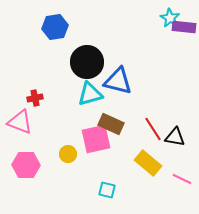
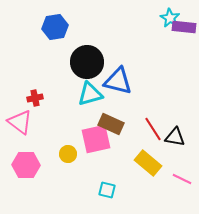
pink triangle: rotated 16 degrees clockwise
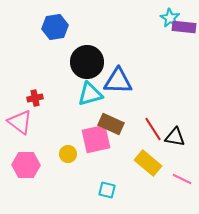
blue triangle: rotated 12 degrees counterclockwise
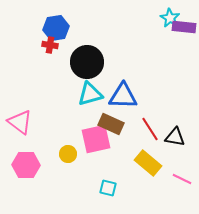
blue hexagon: moved 1 px right, 1 px down
blue triangle: moved 5 px right, 15 px down
red cross: moved 15 px right, 53 px up; rotated 21 degrees clockwise
red line: moved 3 px left
cyan square: moved 1 px right, 2 px up
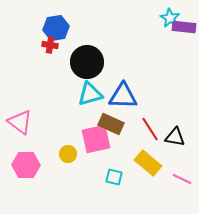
cyan square: moved 6 px right, 11 px up
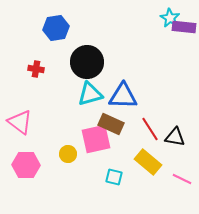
red cross: moved 14 px left, 24 px down
yellow rectangle: moved 1 px up
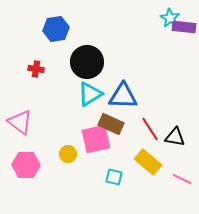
blue hexagon: moved 1 px down
cyan triangle: rotated 16 degrees counterclockwise
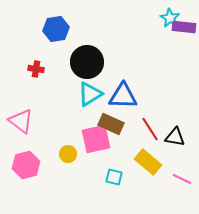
pink triangle: moved 1 px right, 1 px up
pink hexagon: rotated 16 degrees counterclockwise
